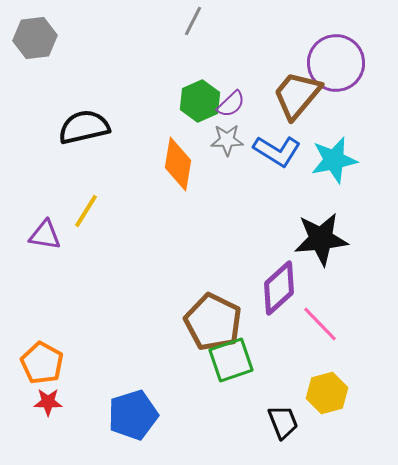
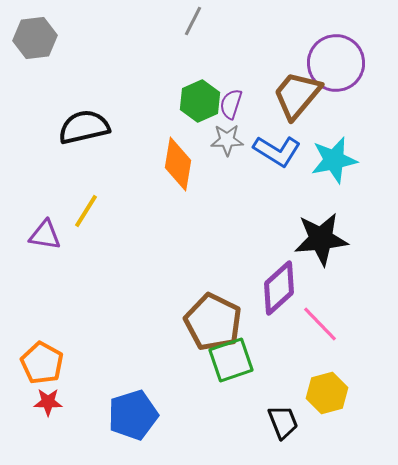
purple semicircle: rotated 152 degrees clockwise
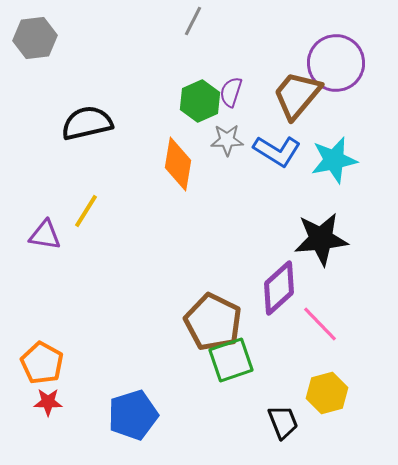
purple semicircle: moved 12 px up
black semicircle: moved 3 px right, 4 px up
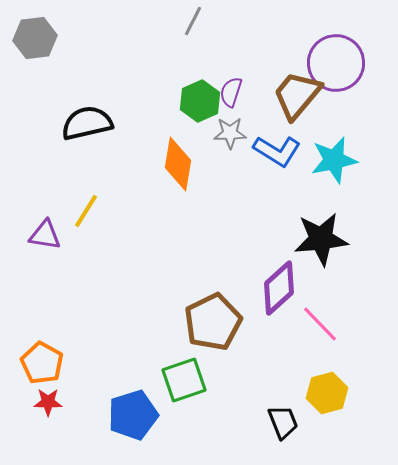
gray star: moved 3 px right, 7 px up
brown pentagon: rotated 20 degrees clockwise
green square: moved 47 px left, 20 px down
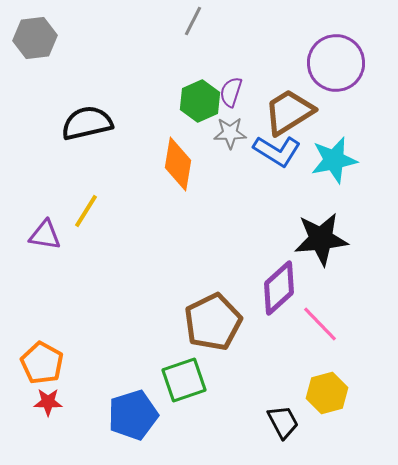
brown trapezoid: moved 8 px left, 17 px down; rotated 18 degrees clockwise
black trapezoid: rotated 6 degrees counterclockwise
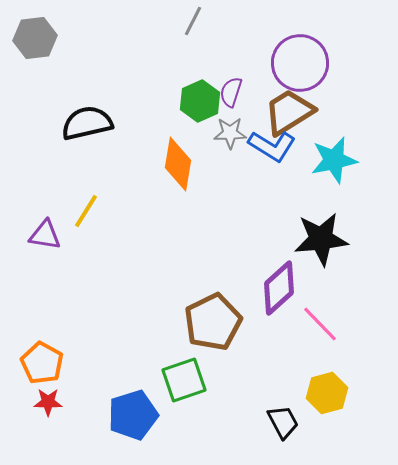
purple circle: moved 36 px left
blue L-shape: moved 5 px left, 5 px up
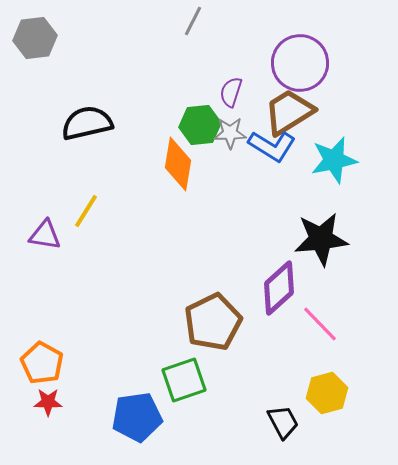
green hexagon: moved 24 px down; rotated 18 degrees clockwise
blue pentagon: moved 4 px right, 2 px down; rotated 9 degrees clockwise
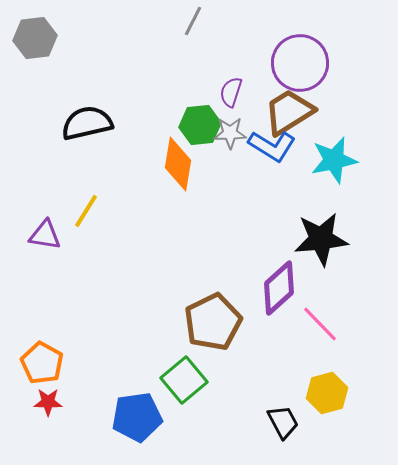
green square: rotated 21 degrees counterclockwise
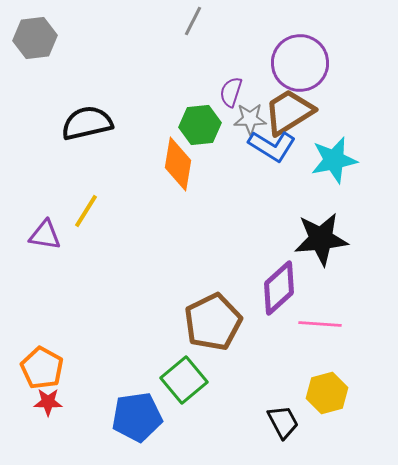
gray star: moved 20 px right, 14 px up
pink line: rotated 42 degrees counterclockwise
orange pentagon: moved 5 px down
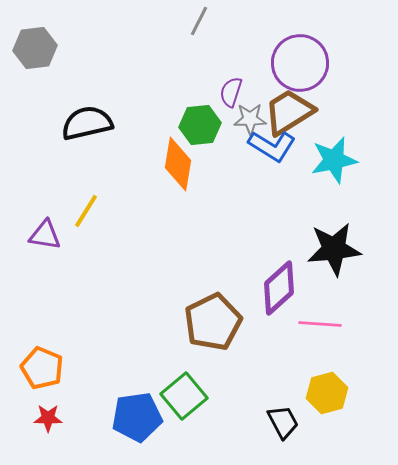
gray line: moved 6 px right
gray hexagon: moved 10 px down
black star: moved 13 px right, 10 px down
orange pentagon: rotated 6 degrees counterclockwise
green square: moved 16 px down
red star: moved 16 px down
